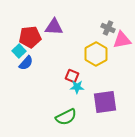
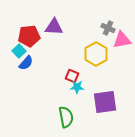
red pentagon: moved 1 px left, 1 px up
green semicircle: rotated 75 degrees counterclockwise
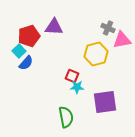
red pentagon: rotated 10 degrees counterclockwise
yellow hexagon: rotated 15 degrees clockwise
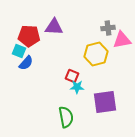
gray cross: rotated 32 degrees counterclockwise
red pentagon: rotated 20 degrees clockwise
cyan square: rotated 24 degrees counterclockwise
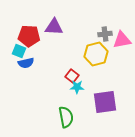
gray cross: moved 3 px left, 6 px down
blue semicircle: rotated 35 degrees clockwise
red square: rotated 16 degrees clockwise
